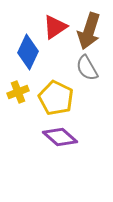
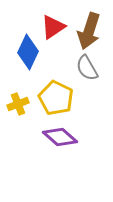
red triangle: moved 2 px left
yellow cross: moved 12 px down
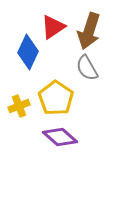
yellow pentagon: rotated 8 degrees clockwise
yellow cross: moved 1 px right, 2 px down
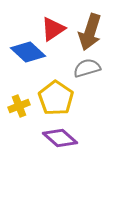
red triangle: moved 2 px down
brown arrow: moved 1 px right, 1 px down
blue diamond: rotated 72 degrees counterclockwise
gray semicircle: rotated 104 degrees clockwise
purple diamond: moved 1 px down
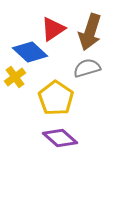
blue diamond: moved 2 px right
yellow cross: moved 4 px left, 29 px up; rotated 15 degrees counterclockwise
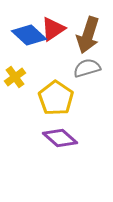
brown arrow: moved 2 px left, 3 px down
blue diamond: moved 1 px left, 17 px up
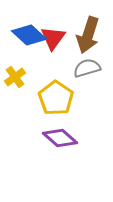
red triangle: moved 9 px down; rotated 20 degrees counterclockwise
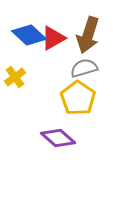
red triangle: rotated 24 degrees clockwise
gray semicircle: moved 3 px left
yellow pentagon: moved 22 px right
purple diamond: moved 2 px left
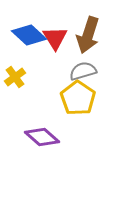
red triangle: moved 2 px right; rotated 32 degrees counterclockwise
gray semicircle: moved 1 px left, 3 px down
purple diamond: moved 16 px left, 1 px up
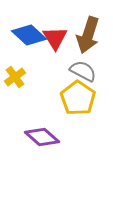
gray semicircle: rotated 44 degrees clockwise
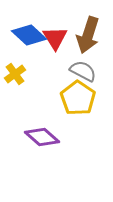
yellow cross: moved 3 px up
